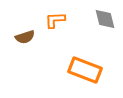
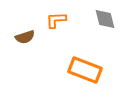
orange L-shape: moved 1 px right
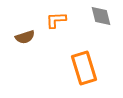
gray diamond: moved 4 px left, 3 px up
orange rectangle: moved 1 px left, 2 px up; rotated 52 degrees clockwise
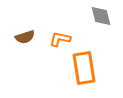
orange L-shape: moved 4 px right, 19 px down; rotated 15 degrees clockwise
orange rectangle: rotated 8 degrees clockwise
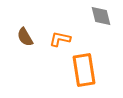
brown semicircle: rotated 78 degrees clockwise
orange rectangle: moved 2 px down
